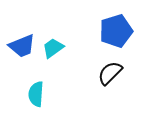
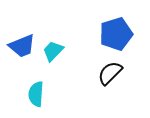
blue pentagon: moved 3 px down
cyan trapezoid: moved 3 px down; rotated 10 degrees counterclockwise
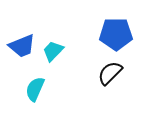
blue pentagon: rotated 16 degrees clockwise
cyan semicircle: moved 1 px left, 5 px up; rotated 20 degrees clockwise
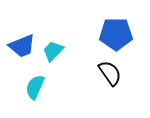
black semicircle: rotated 100 degrees clockwise
cyan semicircle: moved 2 px up
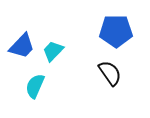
blue pentagon: moved 3 px up
blue trapezoid: rotated 24 degrees counterclockwise
cyan semicircle: moved 1 px up
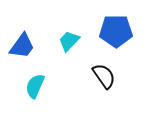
blue trapezoid: rotated 8 degrees counterclockwise
cyan trapezoid: moved 16 px right, 10 px up
black semicircle: moved 6 px left, 3 px down
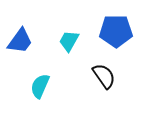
cyan trapezoid: rotated 15 degrees counterclockwise
blue trapezoid: moved 2 px left, 5 px up
cyan semicircle: moved 5 px right
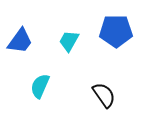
black semicircle: moved 19 px down
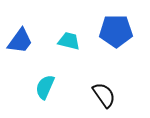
cyan trapezoid: rotated 75 degrees clockwise
cyan semicircle: moved 5 px right, 1 px down
